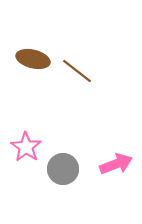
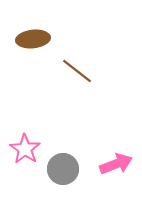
brown ellipse: moved 20 px up; rotated 20 degrees counterclockwise
pink star: moved 1 px left, 2 px down
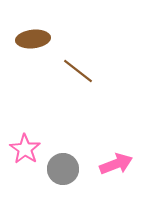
brown line: moved 1 px right
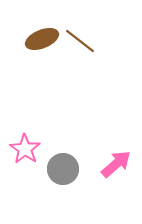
brown ellipse: moved 9 px right; rotated 16 degrees counterclockwise
brown line: moved 2 px right, 30 px up
pink arrow: rotated 20 degrees counterclockwise
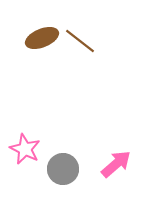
brown ellipse: moved 1 px up
pink star: rotated 8 degrees counterclockwise
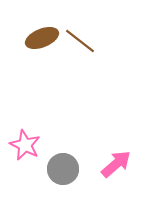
pink star: moved 4 px up
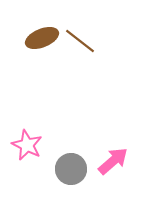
pink star: moved 2 px right
pink arrow: moved 3 px left, 3 px up
gray circle: moved 8 px right
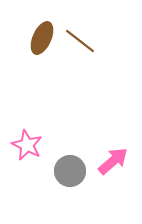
brown ellipse: rotated 44 degrees counterclockwise
gray circle: moved 1 px left, 2 px down
